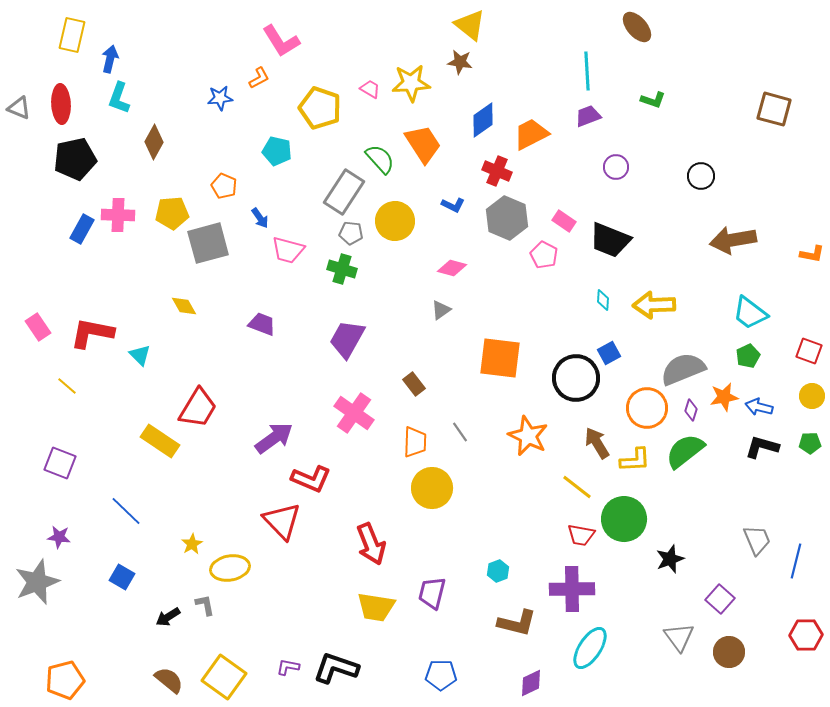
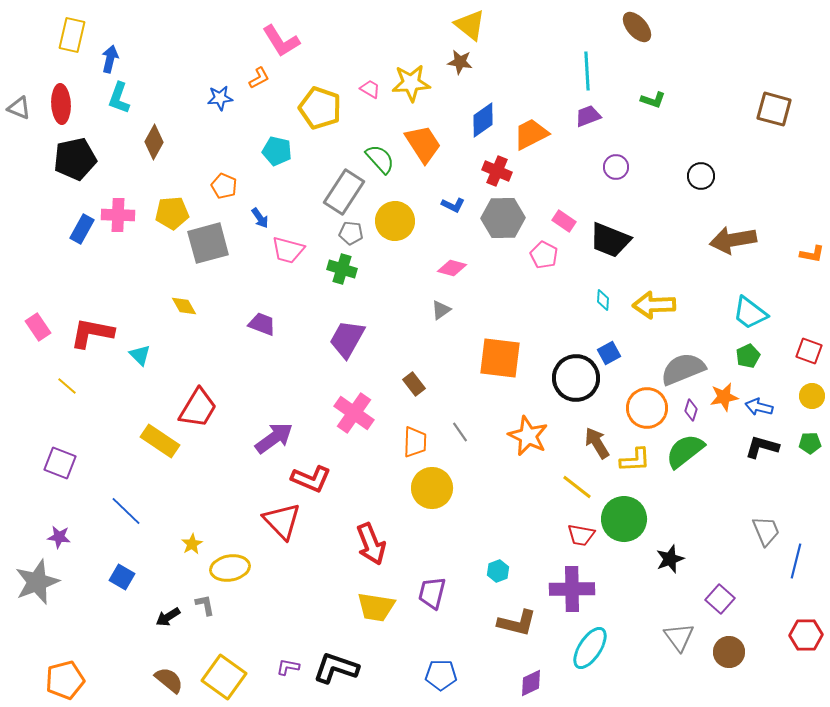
gray hexagon at (507, 218): moved 4 px left; rotated 24 degrees counterclockwise
gray trapezoid at (757, 540): moved 9 px right, 9 px up
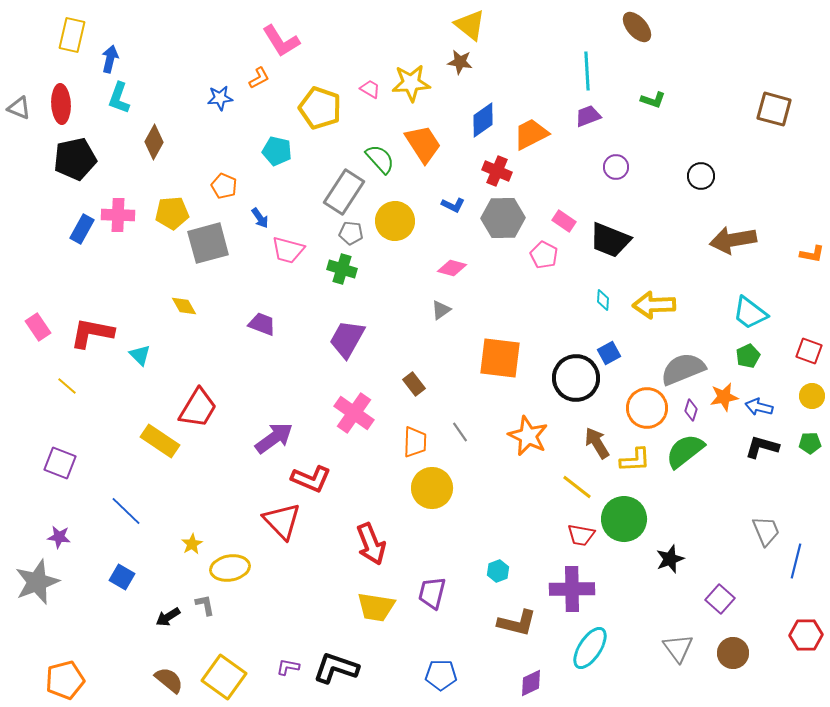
gray triangle at (679, 637): moved 1 px left, 11 px down
brown circle at (729, 652): moved 4 px right, 1 px down
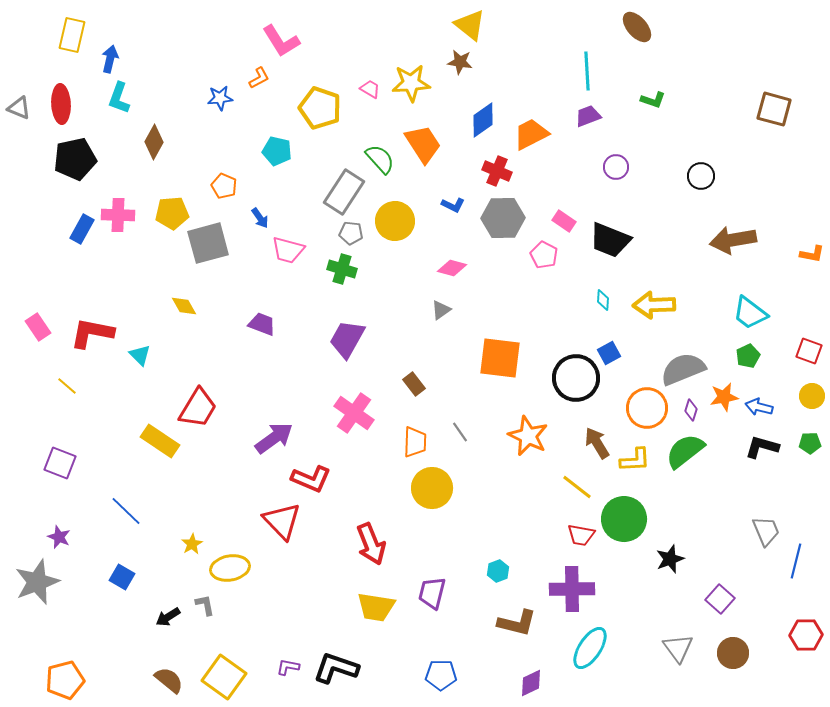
purple star at (59, 537): rotated 15 degrees clockwise
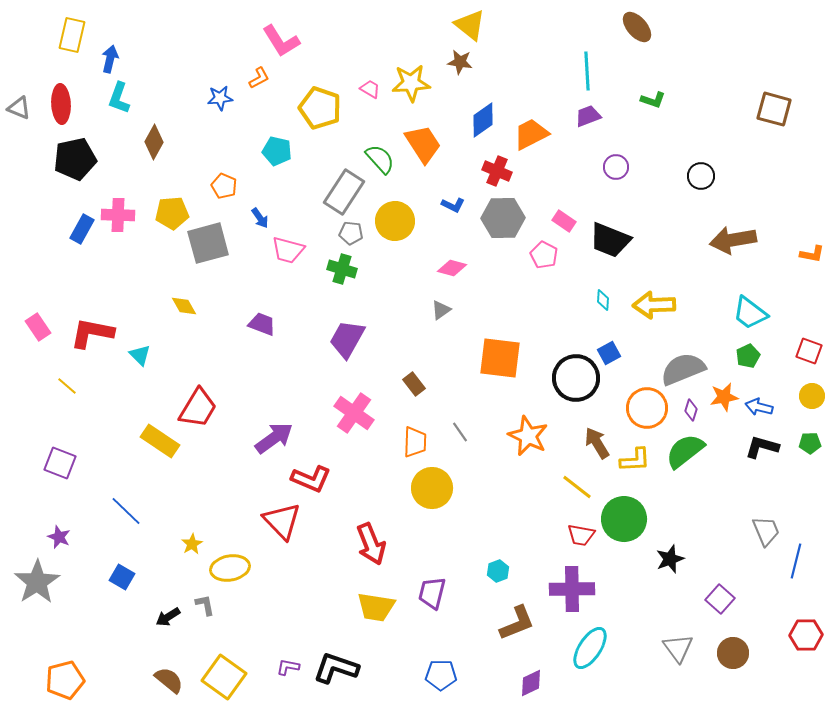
gray star at (37, 582): rotated 12 degrees counterclockwise
brown L-shape at (517, 623): rotated 36 degrees counterclockwise
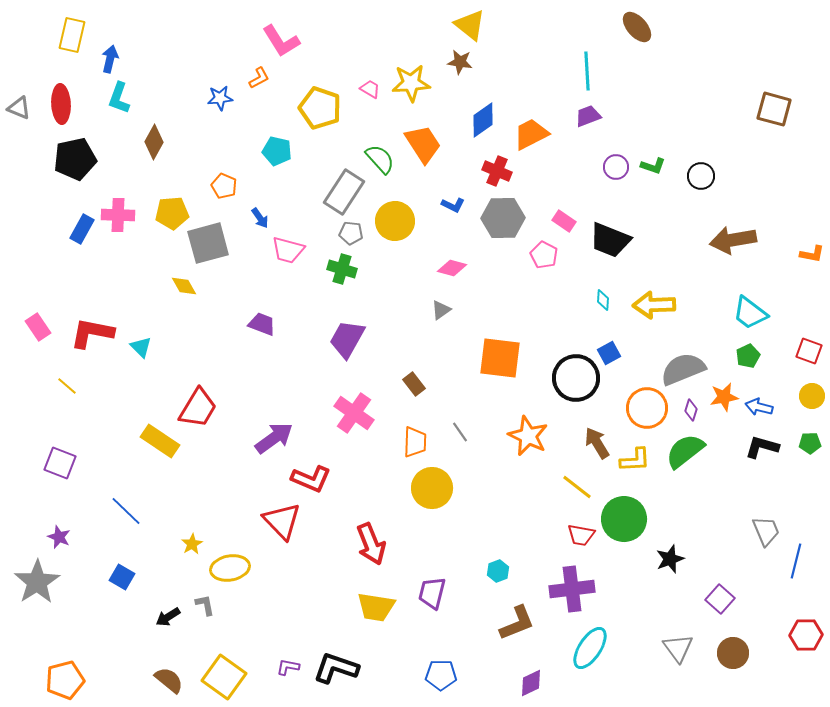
green L-shape at (653, 100): moved 66 px down
yellow diamond at (184, 306): moved 20 px up
cyan triangle at (140, 355): moved 1 px right, 8 px up
purple cross at (572, 589): rotated 6 degrees counterclockwise
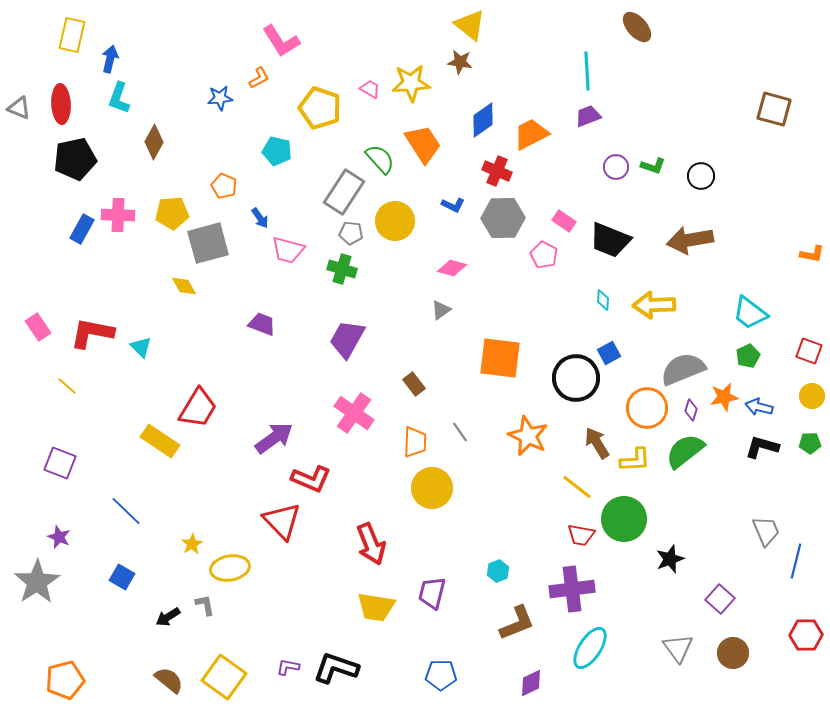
brown arrow at (733, 240): moved 43 px left
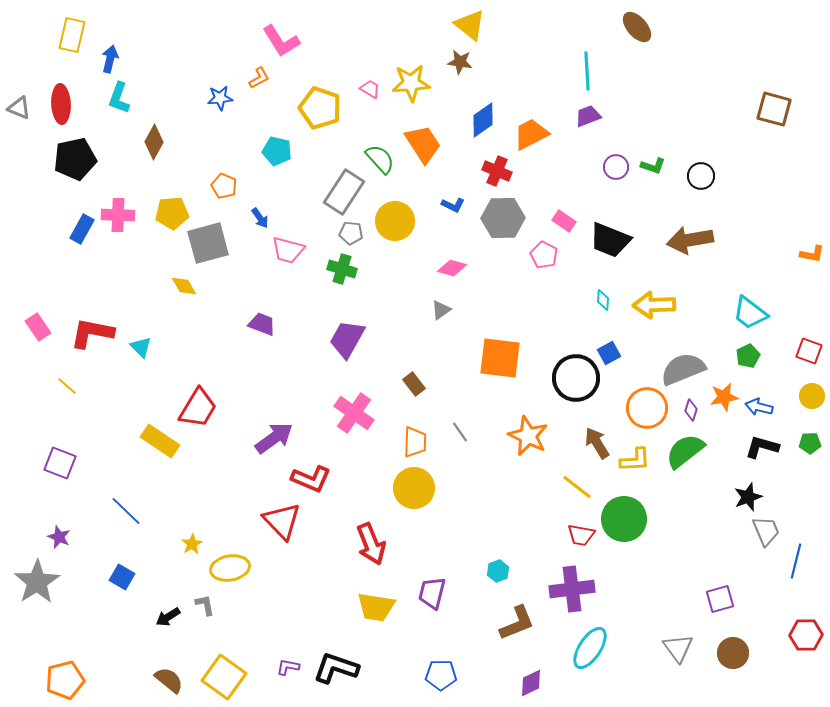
yellow circle at (432, 488): moved 18 px left
black star at (670, 559): moved 78 px right, 62 px up
purple square at (720, 599): rotated 32 degrees clockwise
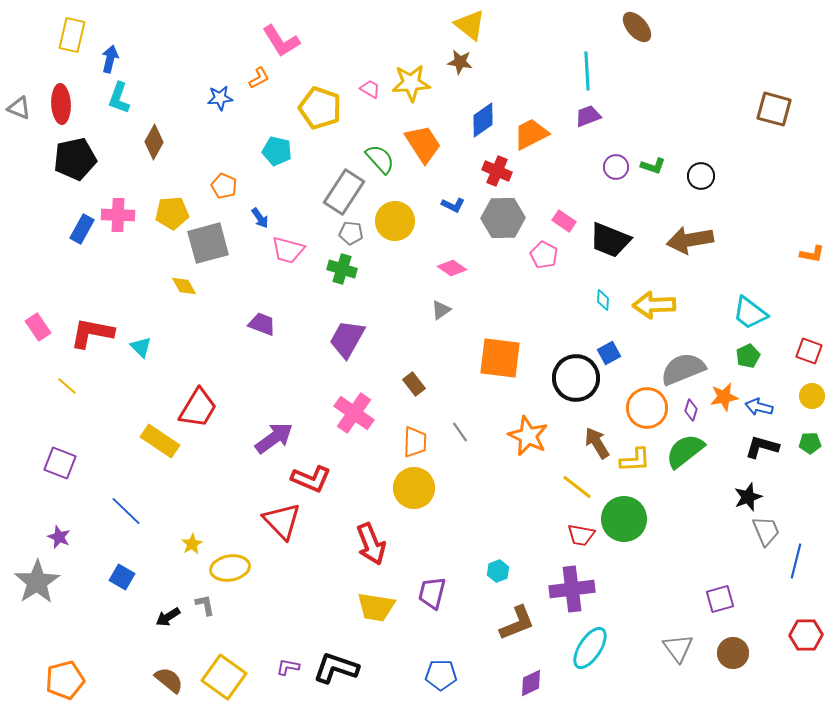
pink diamond at (452, 268): rotated 20 degrees clockwise
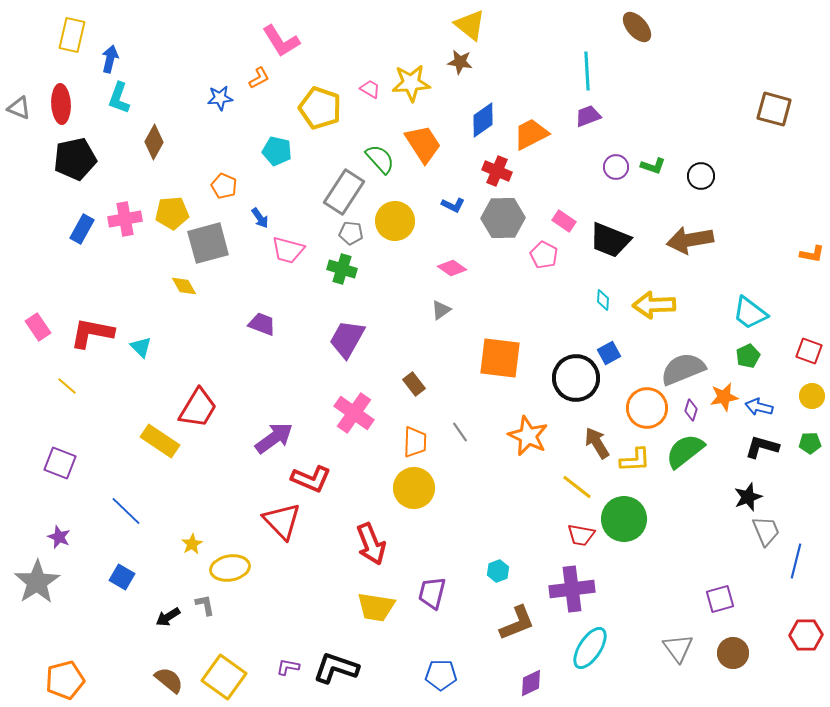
pink cross at (118, 215): moved 7 px right, 4 px down; rotated 12 degrees counterclockwise
